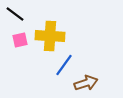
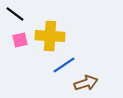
blue line: rotated 20 degrees clockwise
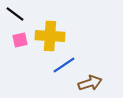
brown arrow: moved 4 px right
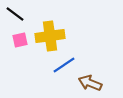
yellow cross: rotated 12 degrees counterclockwise
brown arrow: rotated 140 degrees counterclockwise
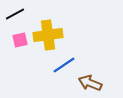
black line: rotated 66 degrees counterclockwise
yellow cross: moved 2 px left, 1 px up
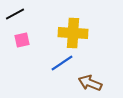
yellow cross: moved 25 px right, 2 px up; rotated 12 degrees clockwise
pink square: moved 2 px right
blue line: moved 2 px left, 2 px up
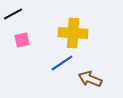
black line: moved 2 px left
brown arrow: moved 4 px up
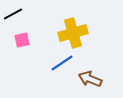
yellow cross: rotated 20 degrees counterclockwise
